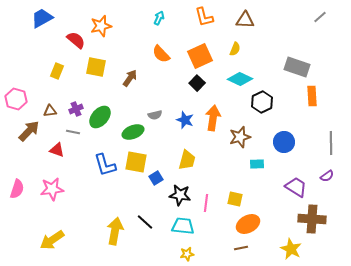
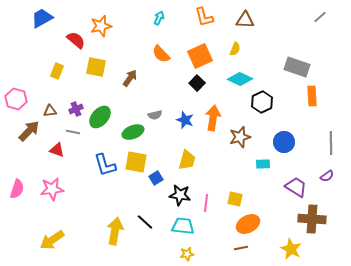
cyan rectangle at (257, 164): moved 6 px right
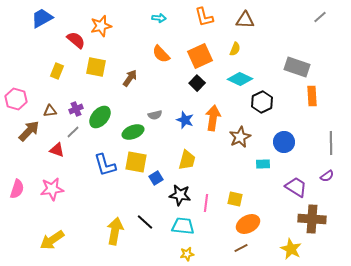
cyan arrow at (159, 18): rotated 72 degrees clockwise
gray line at (73, 132): rotated 56 degrees counterclockwise
brown star at (240, 137): rotated 10 degrees counterclockwise
brown line at (241, 248): rotated 16 degrees counterclockwise
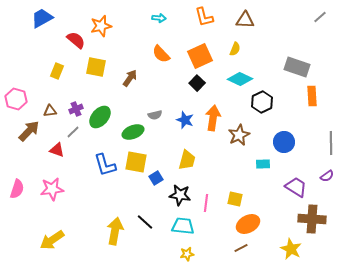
brown star at (240, 137): moved 1 px left, 2 px up
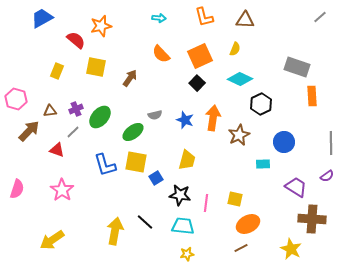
black hexagon at (262, 102): moved 1 px left, 2 px down
green ellipse at (133, 132): rotated 15 degrees counterclockwise
pink star at (52, 189): moved 10 px right, 1 px down; rotated 30 degrees counterclockwise
